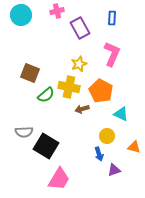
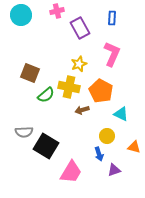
brown arrow: moved 1 px down
pink trapezoid: moved 12 px right, 7 px up
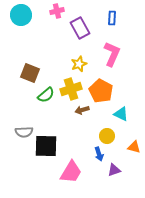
yellow cross: moved 2 px right, 2 px down; rotated 30 degrees counterclockwise
black square: rotated 30 degrees counterclockwise
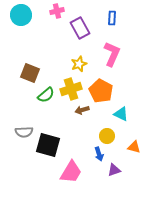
black square: moved 2 px right, 1 px up; rotated 15 degrees clockwise
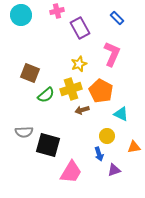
blue rectangle: moved 5 px right; rotated 48 degrees counterclockwise
orange triangle: rotated 24 degrees counterclockwise
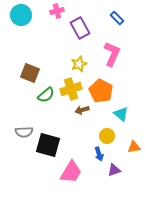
cyan triangle: rotated 14 degrees clockwise
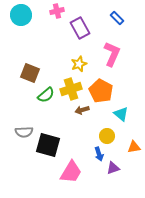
purple triangle: moved 1 px left, 2 px up
